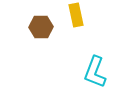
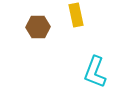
brown hexagon: moved 3 px left
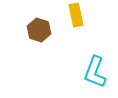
brown hexagon: moved 1 px right, 3 px down; rotated 20 degrees clockwise
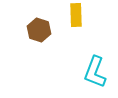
yellow rectangle: rotated 10 degrees clockwise
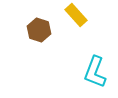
yellow rectangle: rotated 40 degrees counterclockwise
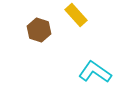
cyan L-shape: rotated 104 degrees clockwise
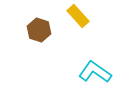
yellow rectangle: moved 2 px right, 1 px down
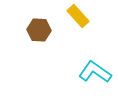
brown hexagon: rotated 15 degrees counterclockwise
